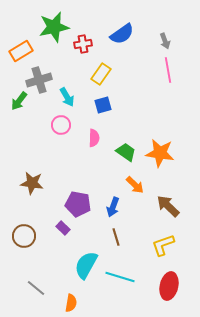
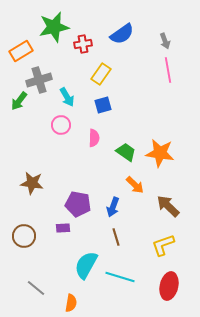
purple rectangle: rotated 48 degrees counterclockwise
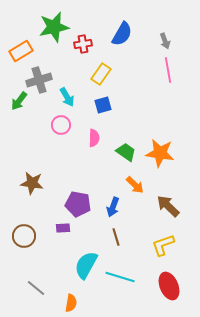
blue semicircle: rotated 25 degrees counterclockwise
red ellipse: rotated 36 degrees counterclockwise
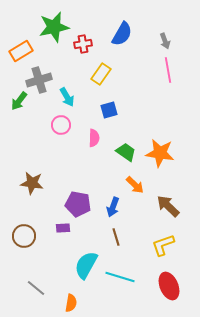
blue square: moved 6 px right, 5 px down
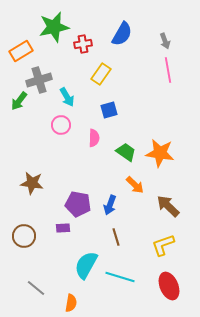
blue arrow: moved 3 px left, 2 px up
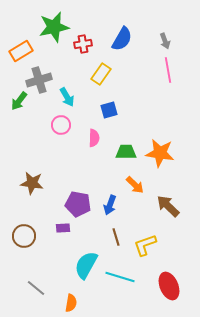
blue semicircle: moved 5 px down
green trapezoid: rotated 35 degrees counterclockwise
yellow L-shape: moved 18 px left
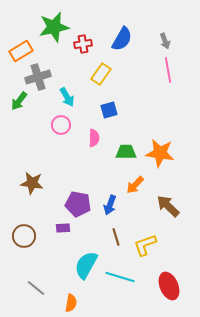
gray cross: moved 1 px left, 3 px up
orange arrow: rotated 90 degrees clockwise
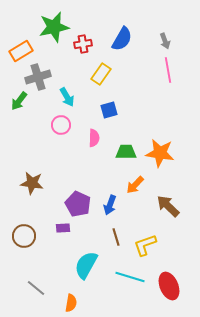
purple pentagon: rotated 15 degrees clockwise
cyan line: moved 10 px right
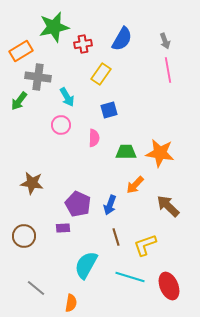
gray cross: rotated 25 degrees clockwise
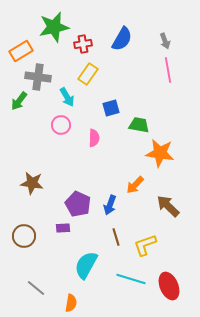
yellow rectangle: moved 13 px left
blue square: moved 2 px right, 2 px up
green trapezoid: moved 13 px right, 27 px up; rotated 10 degrees clockwise
cyan line: moved 1 px right, 2 px down
